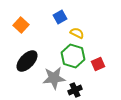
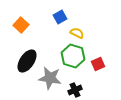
black ellipse: rotated 10 degrees counterclockwise
gray star: moved 4 px left; rotated 15 degrees clockwise
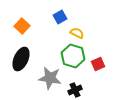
orange square: moved 1 px right, 1 px down
black ellipse: moved 6 px left, 2 px up; rotated 10 degrees counterclockwise
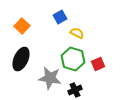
green hexagon: moved 3 px down
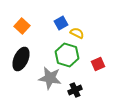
blue square: moved 1 px right, 6 px down
green hexagon: moved 6 px left, 4 px up
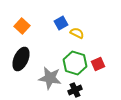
green hexagon: moved 8 px right, 8 px down
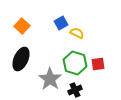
red square: rotated 16 degrees clockwise
gray star: moved 1 px down; rotated 25 degrees clockwise
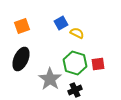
orange square: rotated 28 degrees clockwise
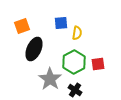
blue square: rotated 24 degrees clockwise
yellow semicircle: rotated 72 degrees clockwise
black ellipse: moved 13 px right, 10 px up
green hexagon: moved 1 px left, 1 px up; rotated 15 degrees clockwise
black cross: rotated 32 degrees counterclockwise
